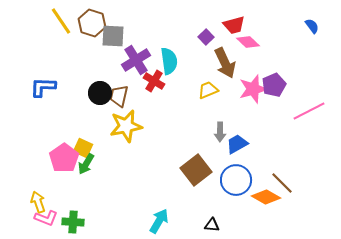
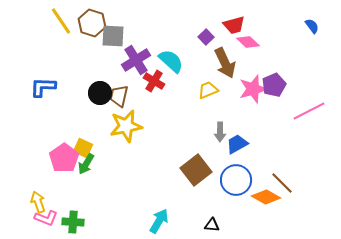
cyan semicircle: moved 2 px right; rotated 40 degrees counterclockwise
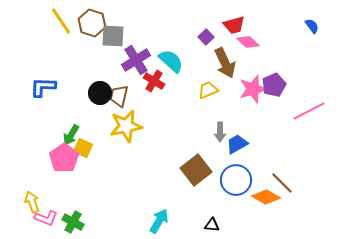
green arrow: moved 15 px left, 29 px up
yellow arrow: moved 6 px left
green cross: rotated 25 degrees clockwise
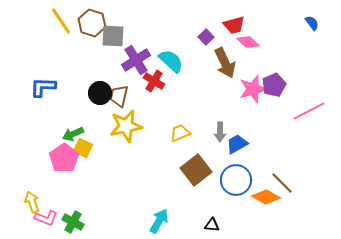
blue semicircle: moved 3 px up
yellow trapezoid: moved 28 px left, 43 px down
green arrow: moved 2 px right, 1 px up; rotated 35 degrees clockwise
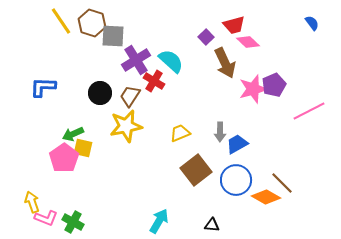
brown trapezoid: moved 11 px right; rotated 20 degrees clockwise
yellow square: rotated 12 degrees counterclockwise
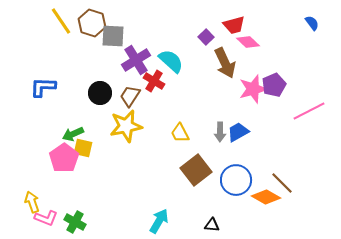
yellow trapezoid: rotated 95 degrees counterclockwise
blue trapezoid: moved 1 px right, 12 px up
green cross: moved 2 px right
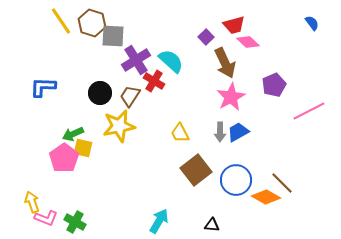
pink star: moved 22 px left, 8 px down; rotated 12 degrees counterclockwise
yellow star: moved 7 px left
